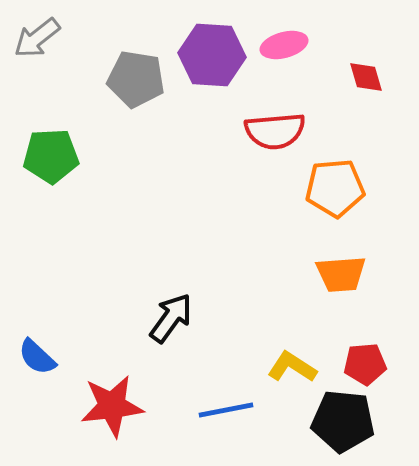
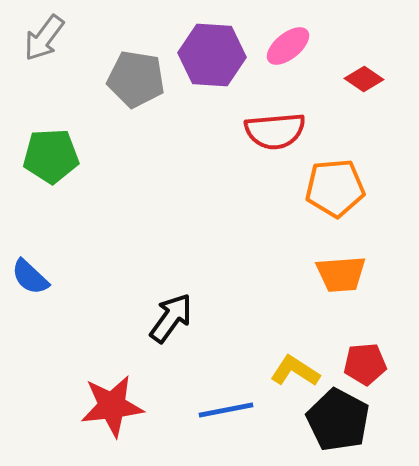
gray arrow: moved 7 px right; rotated 15 degrees counterclockwise
pink ellipse: moved 4 px right, 1 px down; rotated 24 degrees counterclockwise
red diamond: moved 2 px left, 2 px down; rotated 39 degrees counterclockwise
blue semicircle: moved 7 px left, 80 px up
yellow L-shape: moved 3 px right, 4 px down
black pentagon: moved 5 px left, 1 px up; rotated 22 degrees clockwise
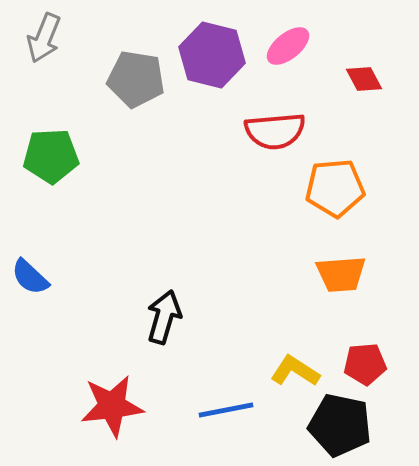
gray arrow: rotated 15 degrees counterclockwise
purple hexagon: rotated 10 degrees clockwise
red diamond: rotated 27 degrees clockwise
black arrow: moved 7 px left, 1 px up; rotated 20 degrees counterclockwise
black pentagon: moved 2 px right, 5 px down; rotated 16 degrees counterclockwise
